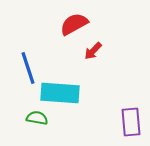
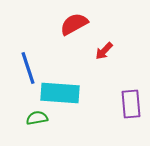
red arrow: moved 11 px right
green semicircle: rotated 20 degrees counterclockwise
purple rectangle: moved 18 px up
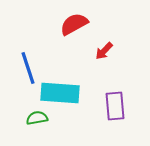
purple rectangle: moved 16 px left, 2 px down
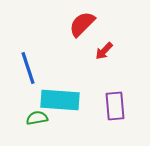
red semicircle: moved 8 px right; rotated 16 degrees counterclockwise
cyan rectangle: moved 7 px down
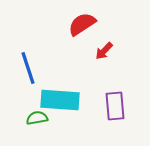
red semicircle: rotated 12 degrees clockwise
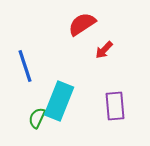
red arrow: moved 1 px up
blue line: moved 3 px left, 2 px up
cyan rectangle: moved 1 px left, 1 px down; rotated 72 degrees counterclockwise
green semicircle: rotated 55 degrees counterclockwise
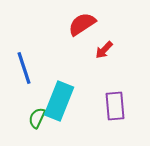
blue line: moved 1 px left, 2 px down
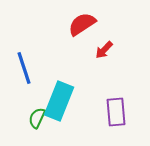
purple rectangle: moved 1 px right, 6 px down
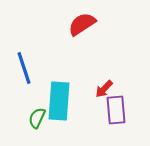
red arrow: moved 39 px down
cyan rectangle: rotated 18 degrees counterclockwise
purple rectangle: moved 2 px up
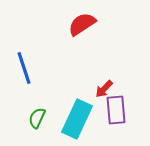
cyan rectangle: moved 18 px right, 18 px down; rotated 21 degrees clockwise
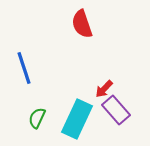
red semicircle: rotated 76 degrees counterclockwise
purple rectangle: rotated 36 degrees counterclockwise
